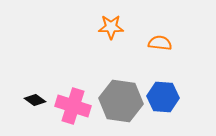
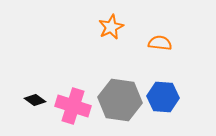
orange star: rotated 25 degrees counterclockwise
gray hexagon: moved 1 px left, 1 px up
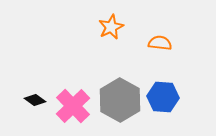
gray hexagon: rotated 21 degrees clockwise
pink cross: rotated 28 degrees clockwise
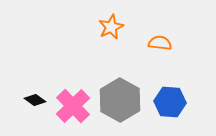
blue hexagon: moved 7 px right, 5 px down
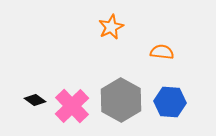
orange semicircle: moved 2 px right, 9 px down
gray hexagon: moved 1 px right
pink cross: moved 1 px left
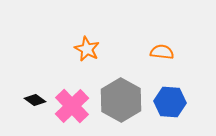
orange star: moved 24 px left, 22 px down; rotated 20 degrees counterclockwise
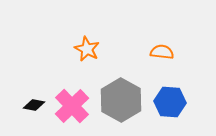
black diamond: moved 1 px left, 5 px down; rotated 25 degrees counterclockwise
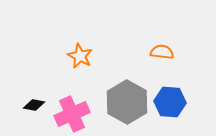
orange star: moved 7 px left, 7 px down
gray hexagon: moved 6 px right, 2 px down
pink cross: moved 8 px down; rotated 20 degrees clockwise
